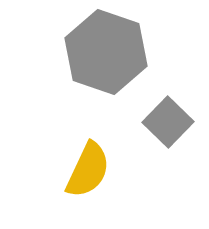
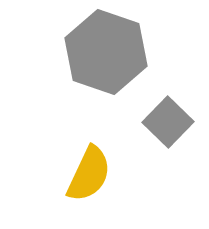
yellow semicircle: moved 1 px right, 4 px down
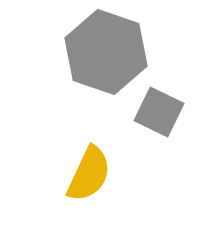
gray square: moved 9 px left, 10 px up; rotated 18 degrees counterclockwise
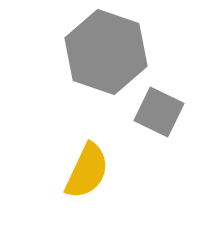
yellow semicircle: moved 2 px left, 3 px up
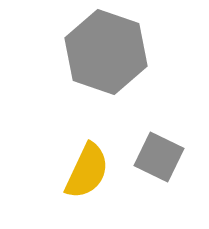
gray square: moved 45 px down
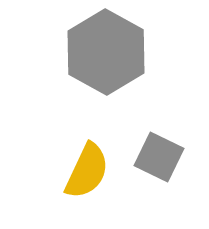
gray hexagon: rotated 10 degrees clockwise
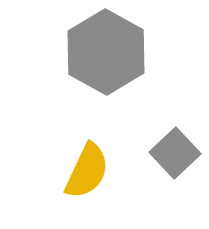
gray square: moved 16 px right, 4 px up; rotated 21 degrees clockwise
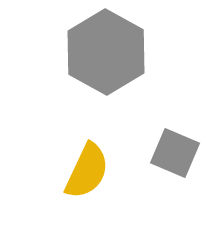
gray square: rotated 24 degrees counterclockwise
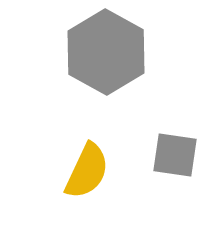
gray square: moved 2 px down; rotated 15 degrees counterclockwise
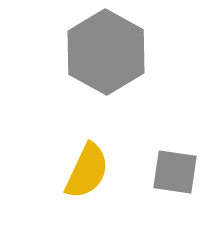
gray square: moved 17 px down
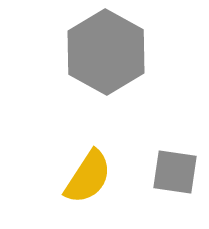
yellow semicircle: moved 1 px right, 6 px down; rotated 8 degrees clockwise
